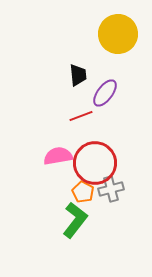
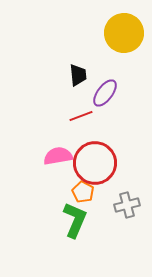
yellow circle: moved 6 px right, 1 px up
gray cross: moved 16 px right, 16 px down
green L-shape: rotated 15 degrees counterclockwise
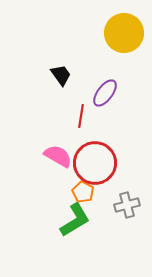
black trapezoid: moved 17 px left; rotated 30 degrees counterclockwise
red line: rotated 60 degrees counterclockwise
pink semicircle: rotated 40 degrees clockwise
green L-shape: rotated 36 degrees clockwise
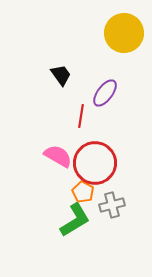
gray cross: moved 15 px left
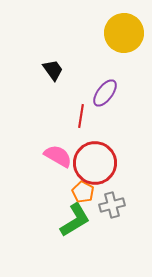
black trapezoid: moved 8 px left, 5 px up
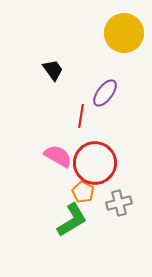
gray cross: moved 7 px right, 2 px up
green L-shape: moved 3 px left
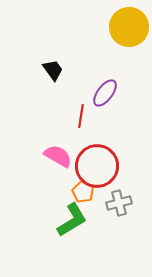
yellow circle: moved 5 px right, 6 px up
red circle: moved 2 px right, 3 px down
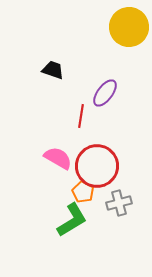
black trapezoid: rotated 35 degrees counterclockwise
pink semicircle: moved 2 px down
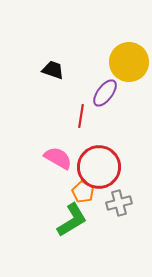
yellow circle: moved 35 px down
red circle: moved 2 px right, 1 px down
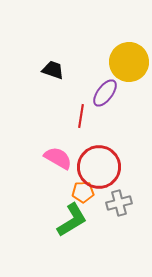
orange pentagon: rotated 30 degrees counterclockwise
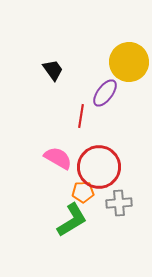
black trapezoid: rotated 35 degrees clockwise
gray cross: rotated 10 degrees clockwise
